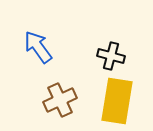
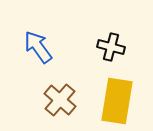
black cross: moved 9 px up
brown cross: rotated 24 degrees counterclockwise
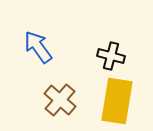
black cross: moved 9 px down
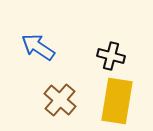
blue arrow: rotated 20 degrees counterclockwise
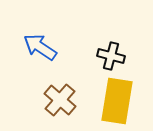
blue arrow: moved 2 px right
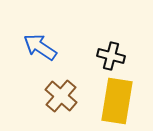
brown cross: moved 1 px right, 4 px up
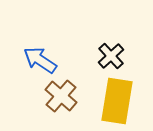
blue arrow: moved 13 px down
black cross: rotated 32 degrees clockwise
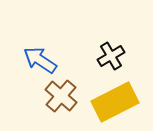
black cross: rotated 12 degrees clockwise
yellow rectangle: moved 2 px left, 1 px down; rotated 54 degrees clockwise
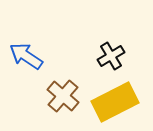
blue arrow: moved 14 px left, 4 px up
brown cross: moved 2 px right
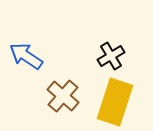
yellow rectangle: rotated 45 degrees counterclockwise
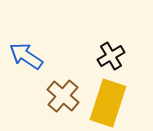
yellow rectangle: moved 7 px left, 1 px down
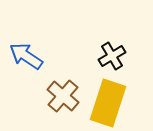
black cross: moved 1 px right
